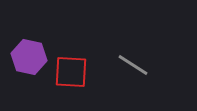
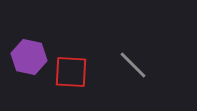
gray line: rotated 12 degrees clockwise
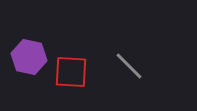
gray line: moved 4 px left, 1 px down
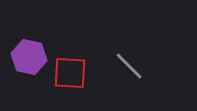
red square: moved 1 px left, 1 px down
